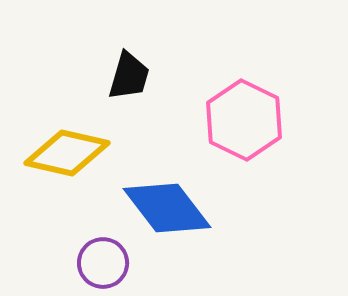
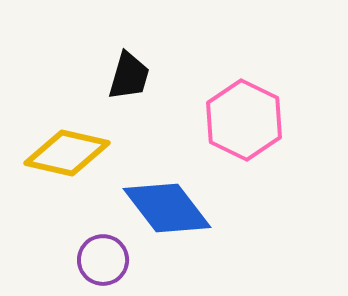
purple circle: moved 3 px up
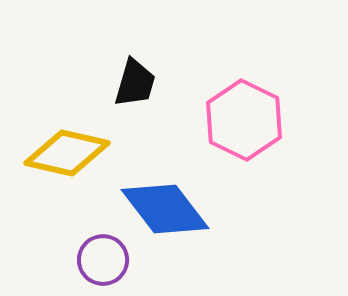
black trapezoid: moved 6 px right, 7 px down
blue diamond: moved 2 px left, 1 px down
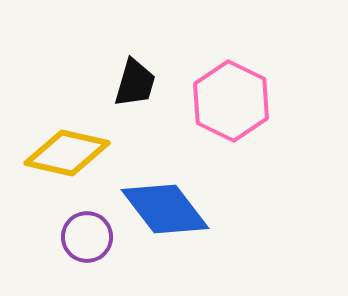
pink hexagon: moved 13 px left, 19 px up
purple circle: moved 16 px left, 23 px up
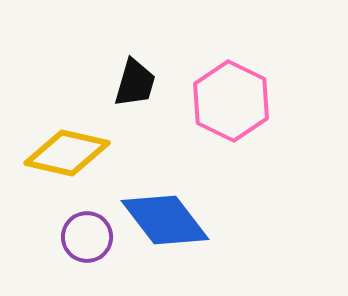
blue diamond: moved 11 px down
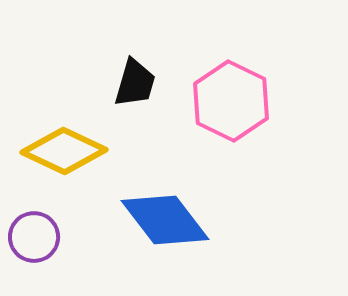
yellow diamond: moved 3 px left, 2 px up; rotated 12 degrees clockwise
purple circle: moved 53 px left
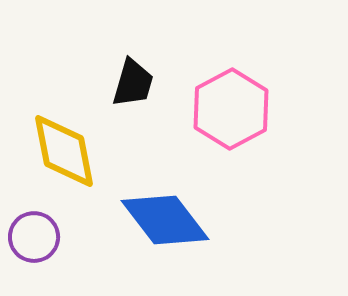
black trapezoid: moved 2 px left
pink hexagon: moved 8 px down; rotated 6 degrees clockwise
yellow diamond: rotated 54 degrees clockwise
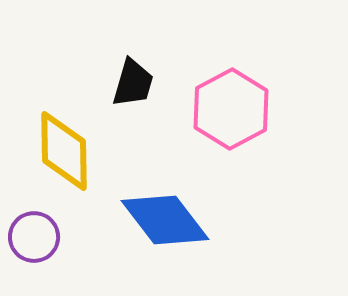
yellow diamond: rotated 10 degrees clockwise
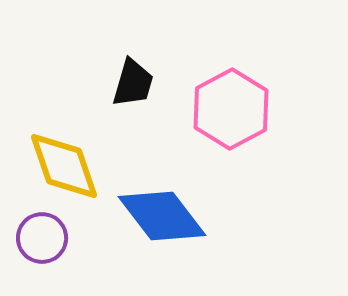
yellow diamond: moved 15 px down; rotated 18 degrees counterclockwise
blue diamond: moved 3 px left, 4 px up
purple circle: moved 8 px right, 1 px down
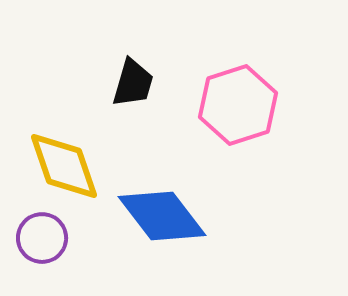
pink hexagon: moved 7 px right, 4 px up; rotated 10 degrees clockwise
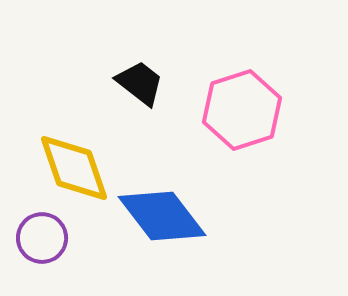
black trapezoid: moved 7 px right; rotated 68 degrees counterclockwise
pink hexagon: moved 4 px right, 5 px down
yellow diamond: moved 10 px right, 2 px down
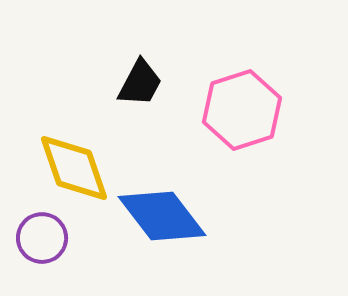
black trapezoid: rotated 80 degrees clockwise
